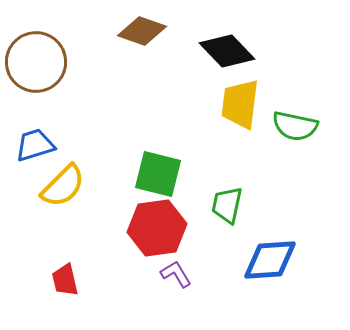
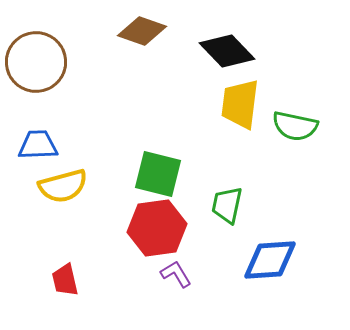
blue trapezoid: moved 3 px right; rotated 15 degrees clockwise
yellow semicircle: rotated 30 degrees clockwise
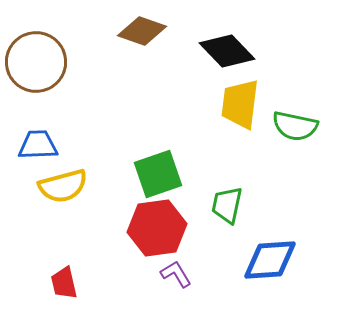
green square: rotated 33 degrees counterclockwise
red trapezoid: moved 1 px left, 3 px down
